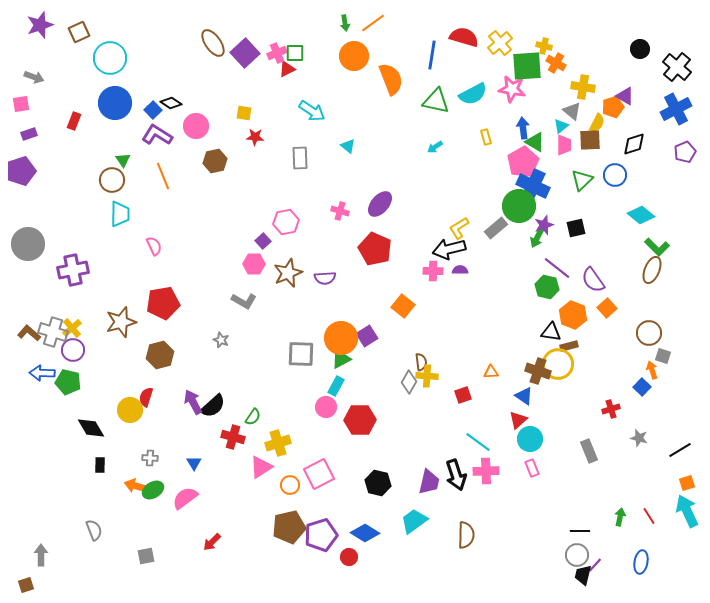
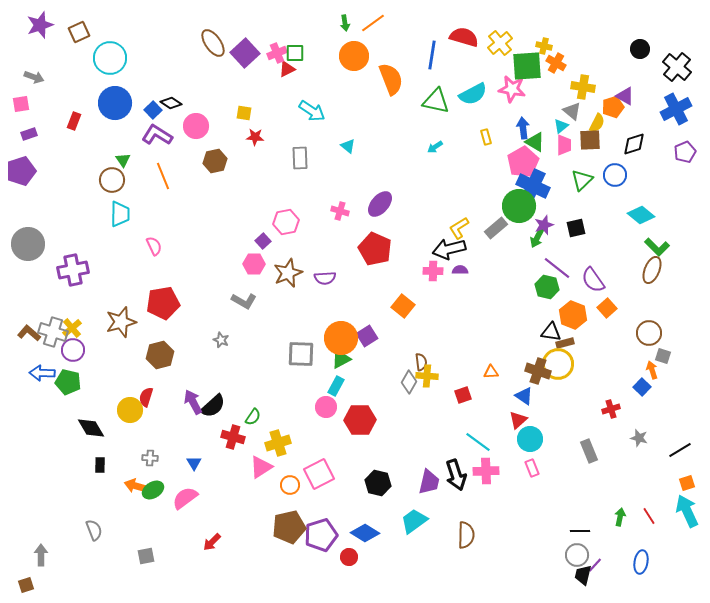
brown rectangle at (569, 346): moved 4 px left, 3 px up
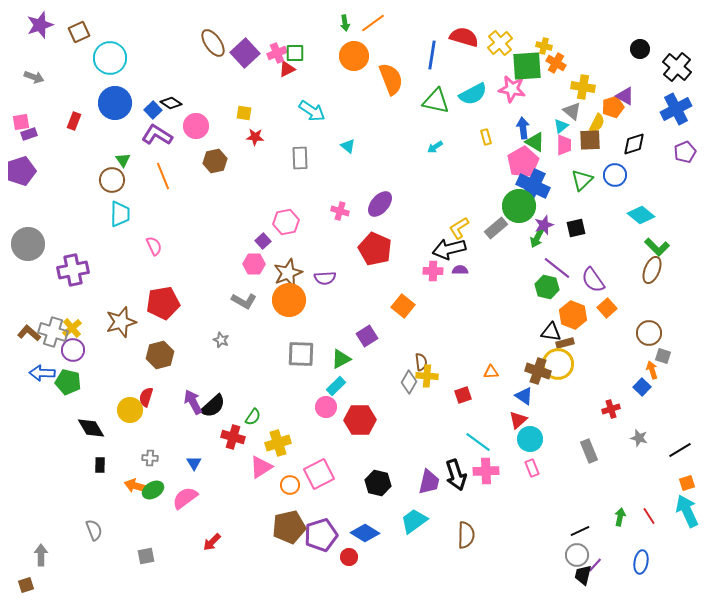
pink square at (21, 104): moved 18 px down
orange circle at (341, 338): moved 52 px left, 38 px up
cyan rectangle at (336, 386): rotated 18 degrees clockwise
black line at (580, 531): rotated 24 degrees counterclockwise
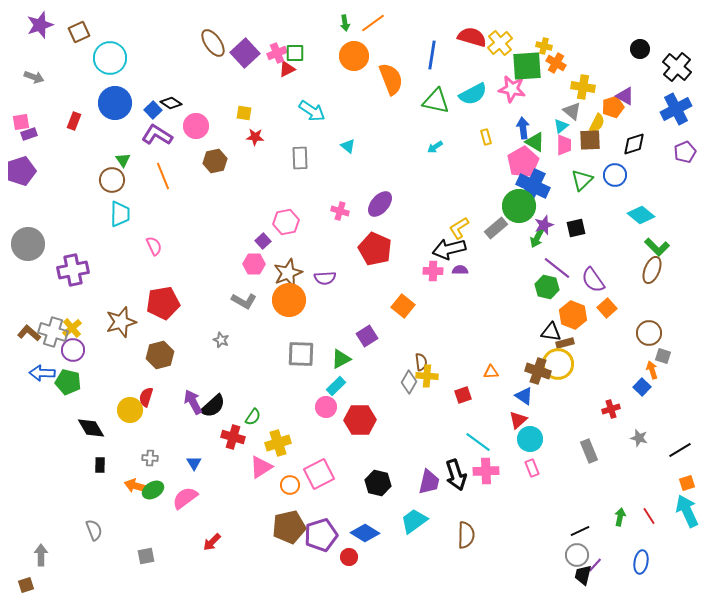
red semicircle at (464, 37): moved 8 px right
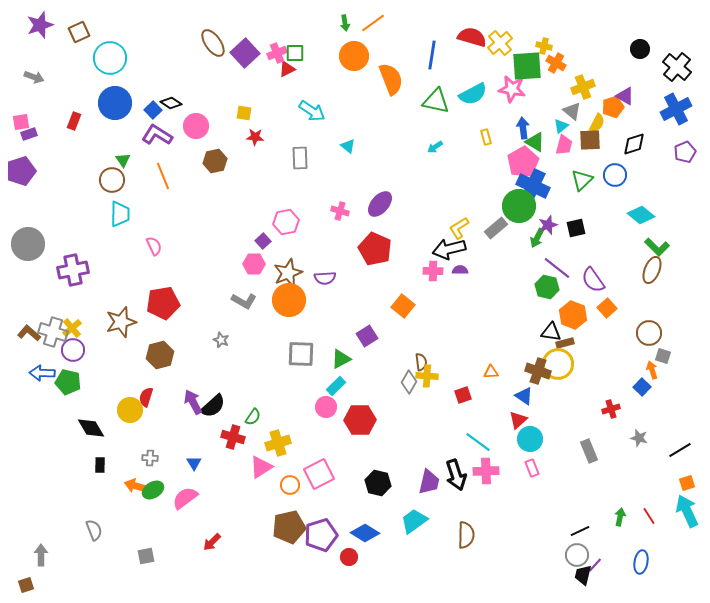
yellow cross at (583, 87): rotated 30 degrees counterclockwise
pink trapezoid at (564, 145): rotated 15 degrees clockwise
purple star at (544, 225): moved 4 px right
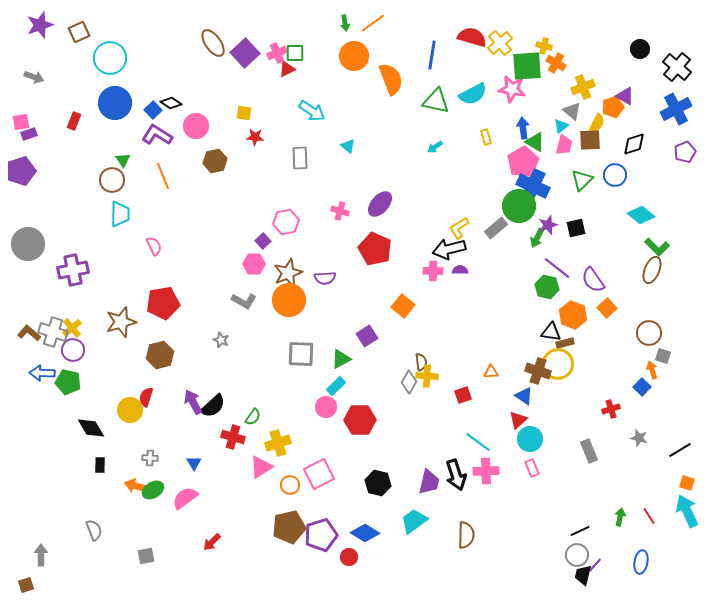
orange square at (687, 483): rotated 35 degrees clockwise
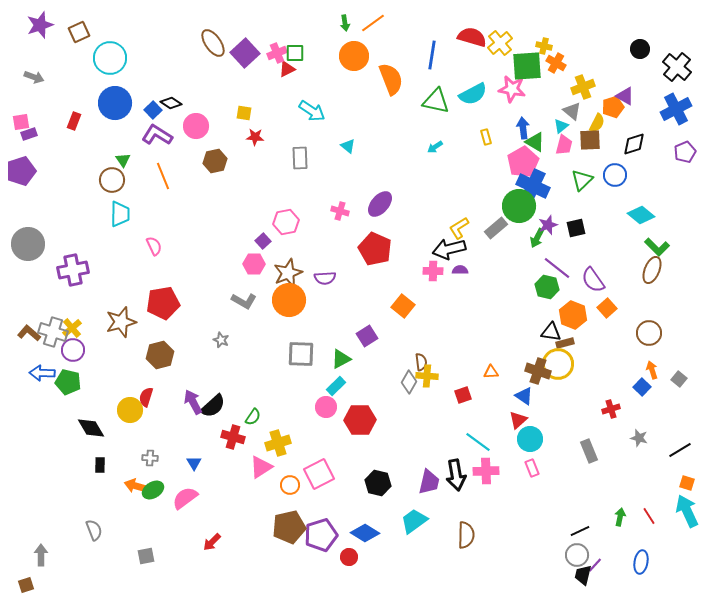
gray square at (663, 356): moved 16 px right, 23 px down; rotated 21 degrees clockwise
black arrow at (456, 475): rotated 8 degrees clockwise
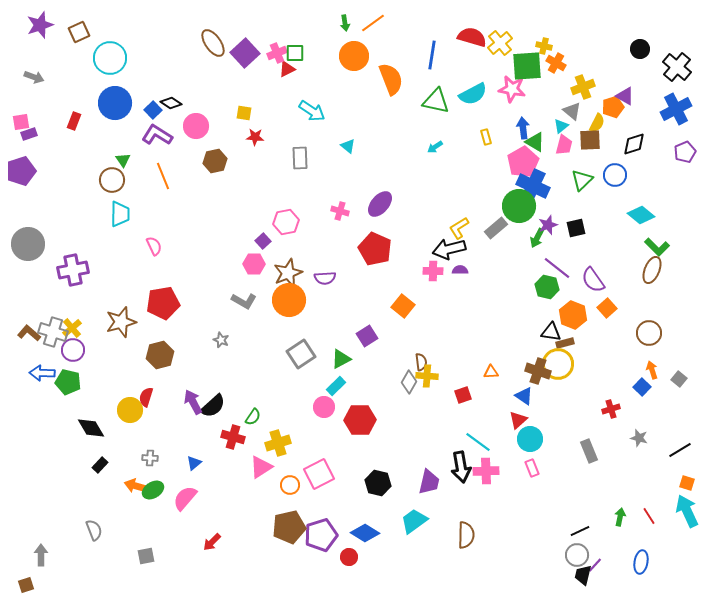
gray square at (301, 354): rotated 36 degrees counterclockwise
pink circle at (326, 407): moved 2 px left
blue triangle at (194, 463): rotated 21 degrees clockwise
black rectangle at (100, 465): rotated 42 degrees clockwise
black arrow at (456, 475): moved 5 px right, 8 px up
pink semicircle at (185, 498): rotated 12 degrees counterclockwise
